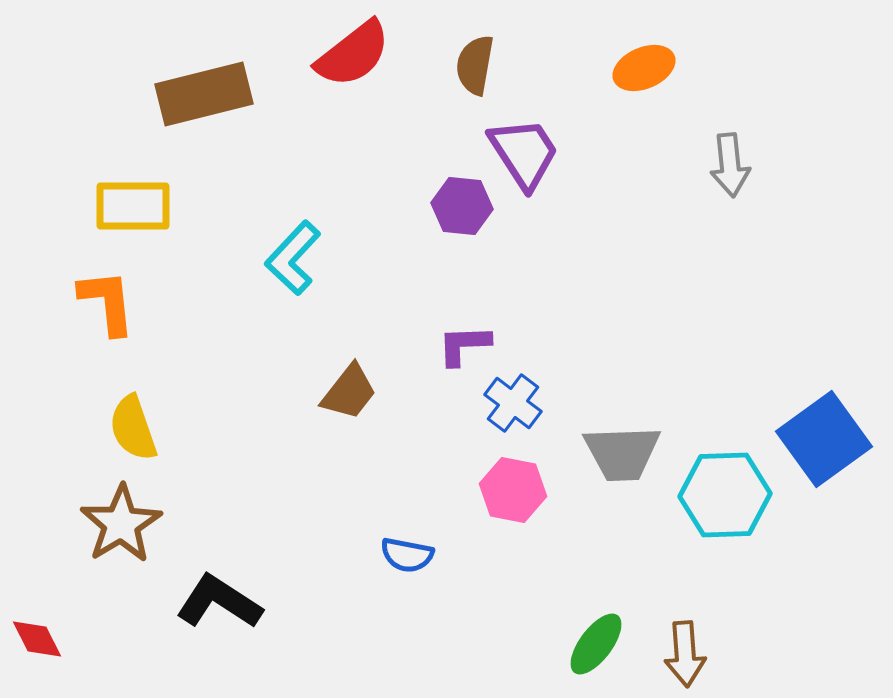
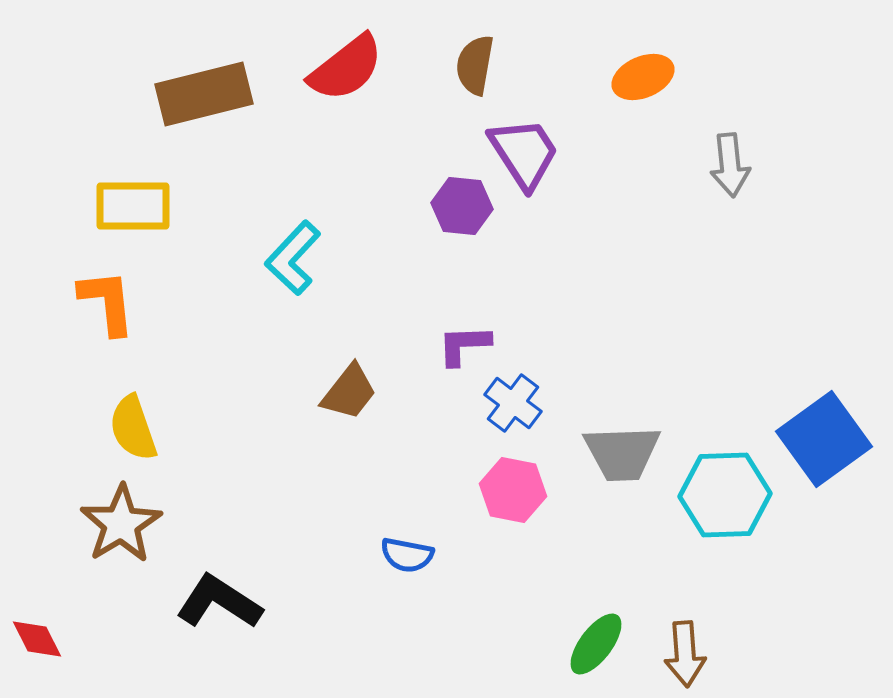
red semicircle: moved 7 px left, 14 px down
orange ellipse: moved 1 px left, 9 px down
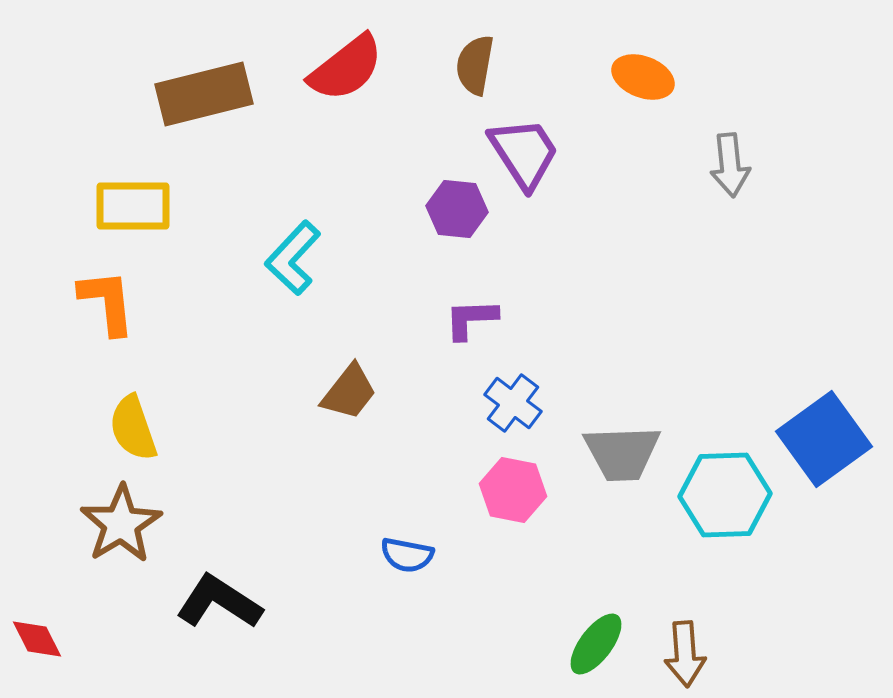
orange ellipse: rotated 44 degrees clockwise
purple hexagon: moved 5 px left, 3 px down
purple L-shape: moved 7 px right, 26 px up
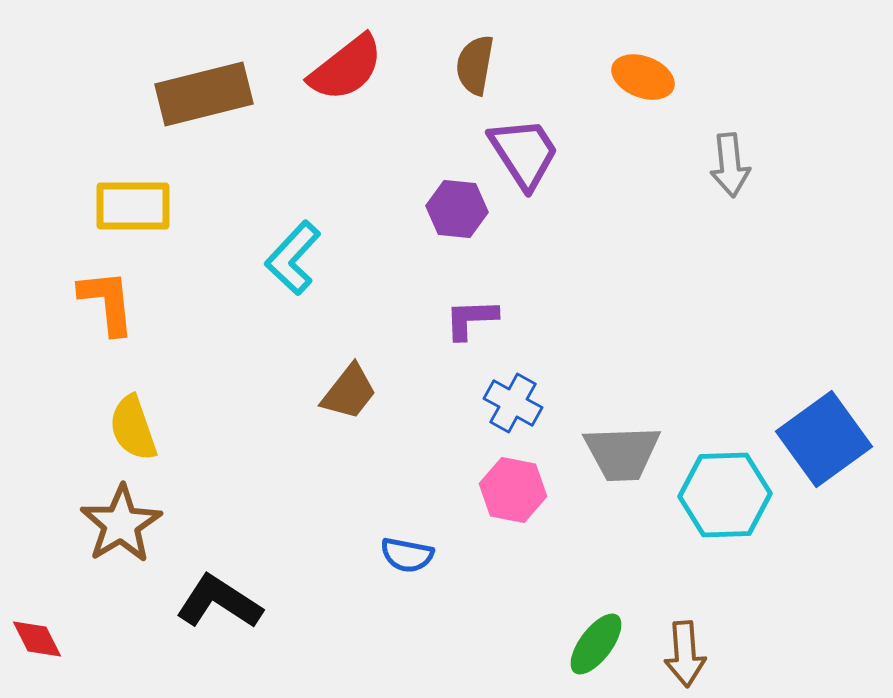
blue cross: rotated 8 degrees counterclockwise
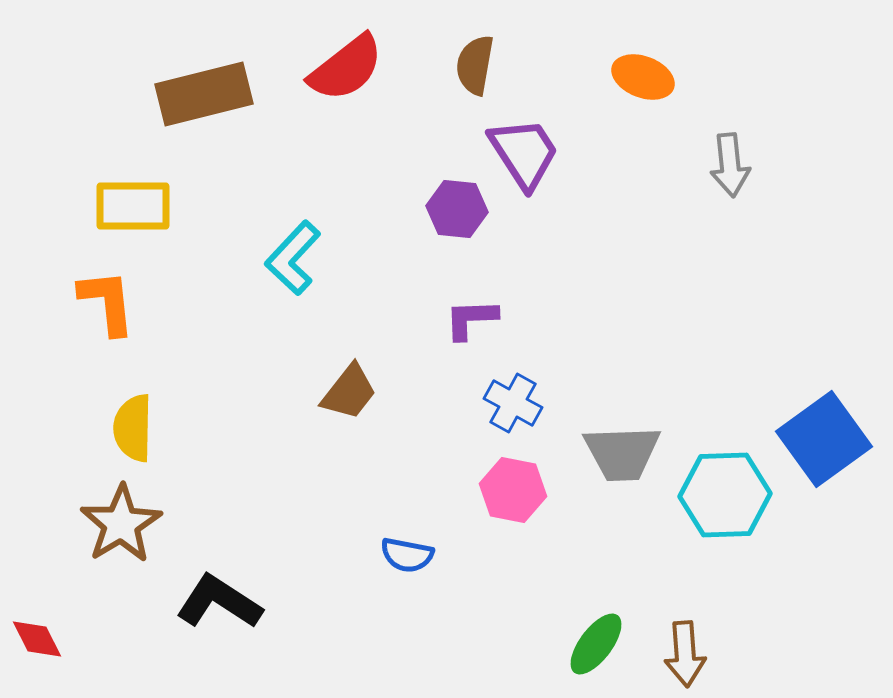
yellow semicircle: rotated 20 degrees clockwise
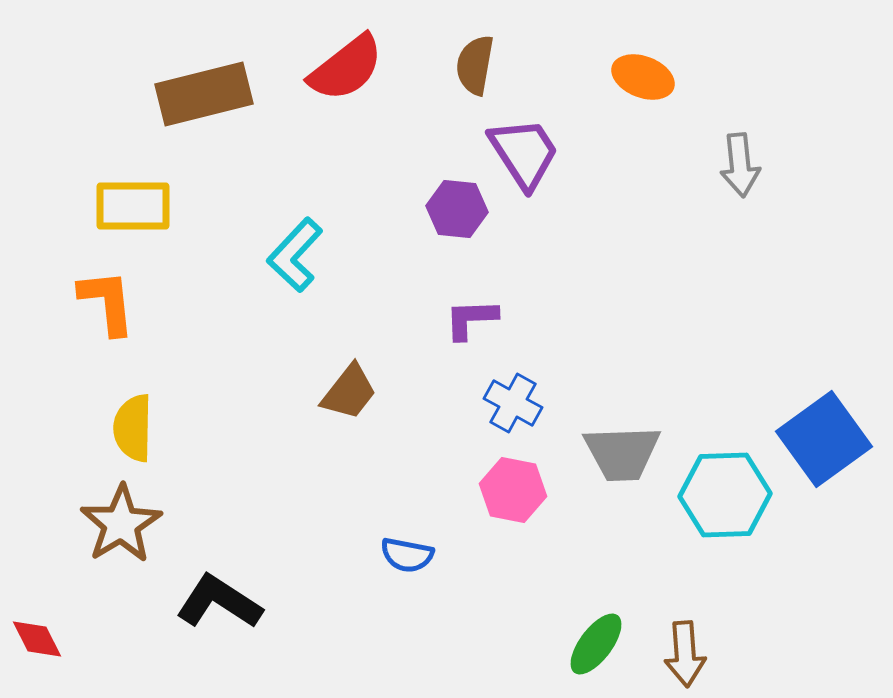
gray arrow: moved 10 px right
cyan L-shape: moved 2 px right, 3 px up
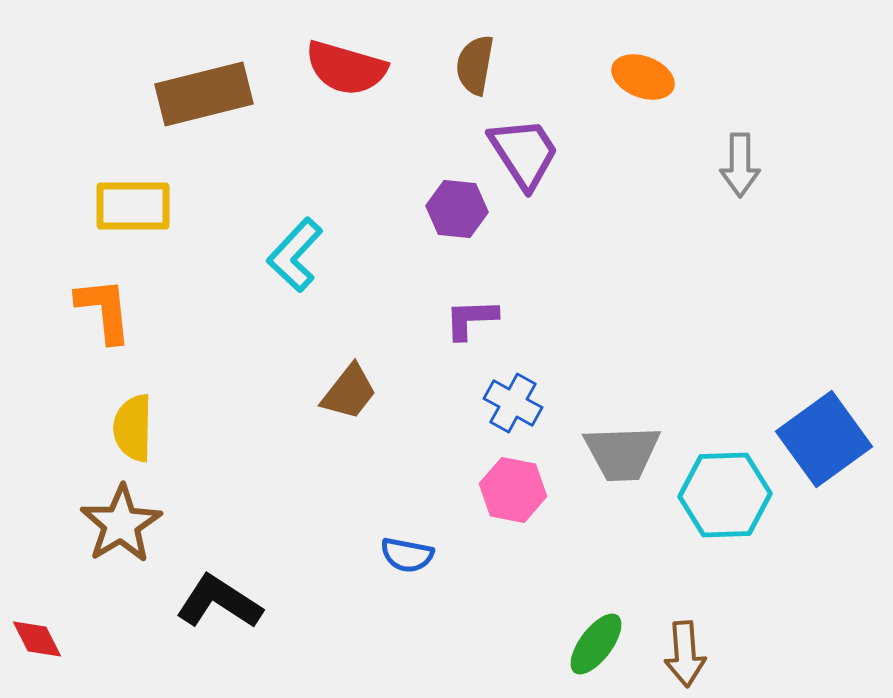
red semicircle: rotated 54 degrees clockwise
gray arrow: rotated 6 degrees clockwise
orange L-shape: moved 3 px left, 8 px down
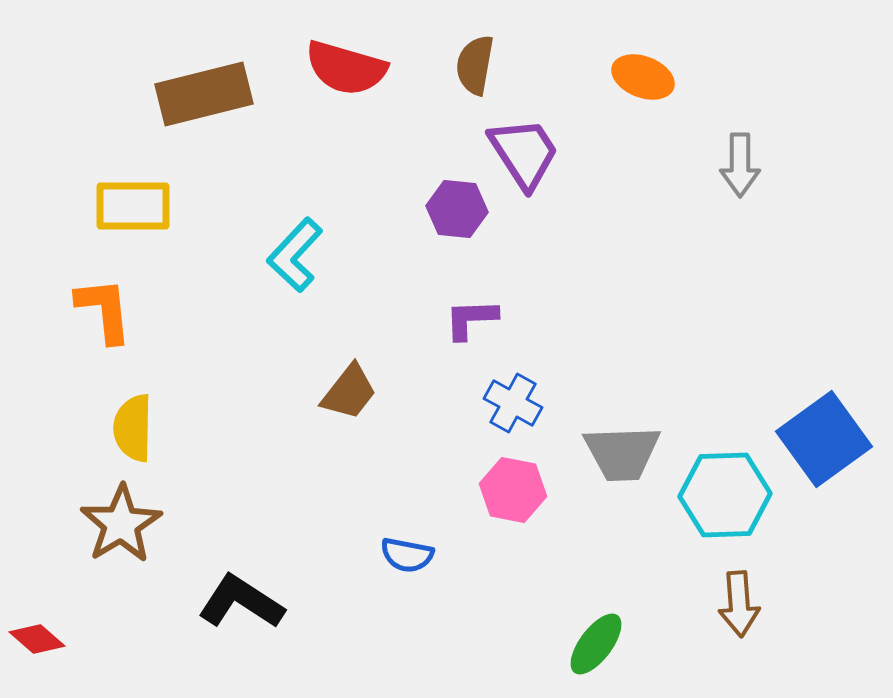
black L-shape: moved 22 px right
red diamond: rotated 22 degrees counterclockwise
brown arrow: moved 54 px right, 50 px up
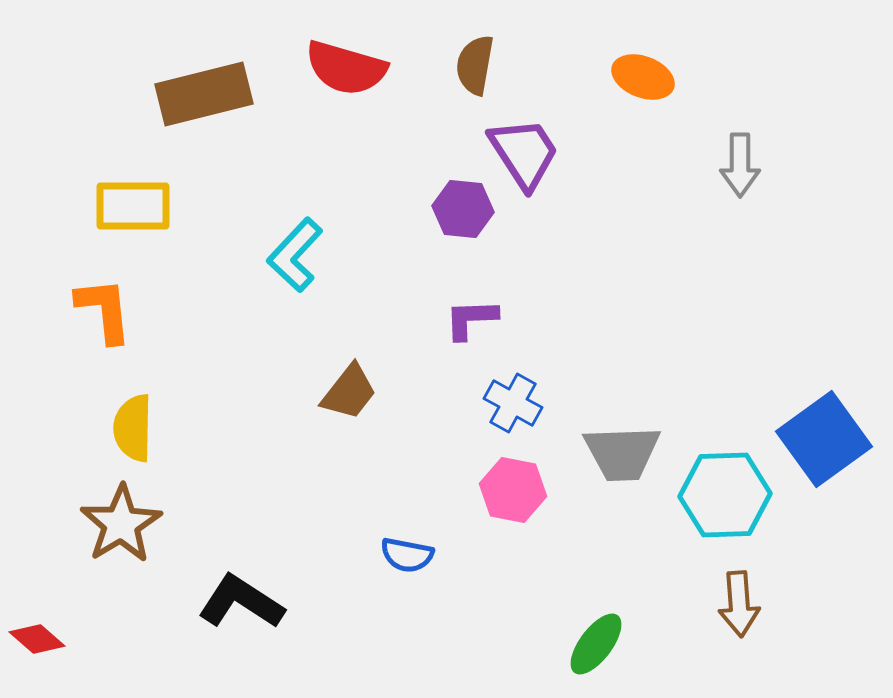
purple hexagon: moved 6 px right
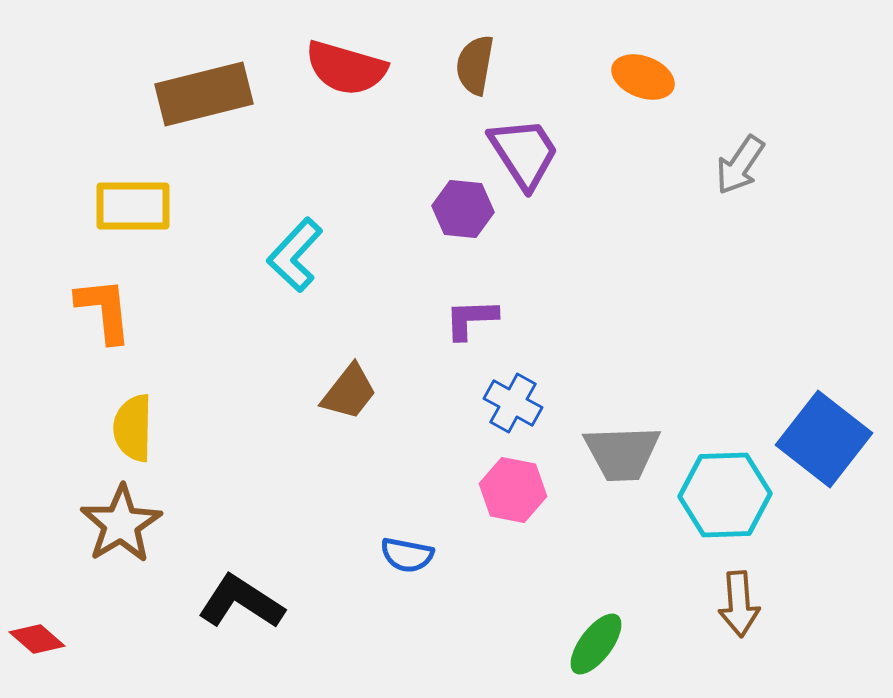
gray arrow: rotated 34 degrees clockwise
blue square: rotated 16 degrees counterclockwise
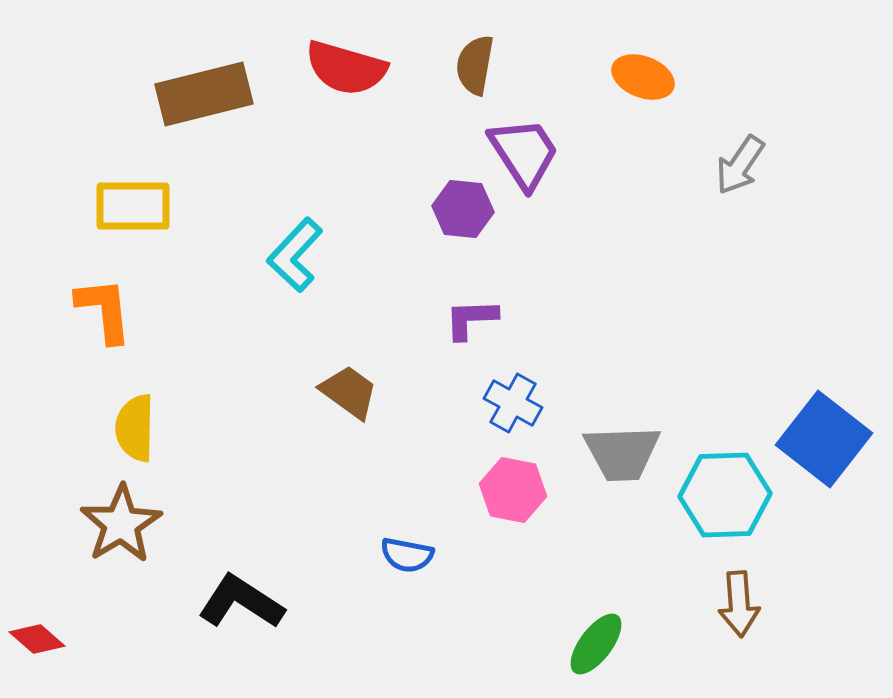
brown trapezoid: rotated 92 degrees counterclockwise
yellow semicircle: moved 2 px right
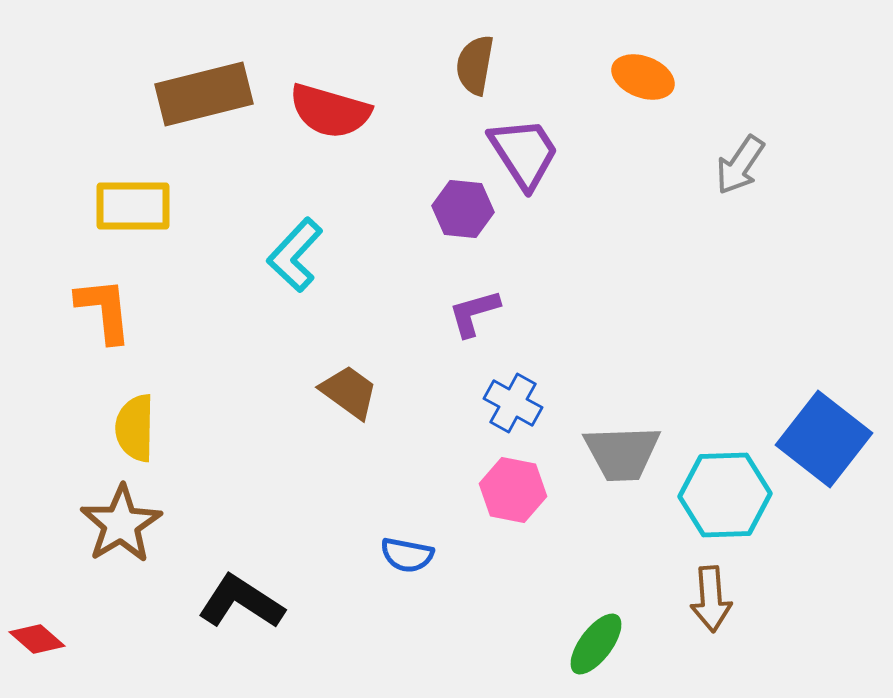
red semicircle: moved 16 px left, 43 px down
purple L-shape: moved 3 px right, 6 px up; rotated 14 degrees counterclockwise
brown arrow: moved 28 px left, 5 px up
